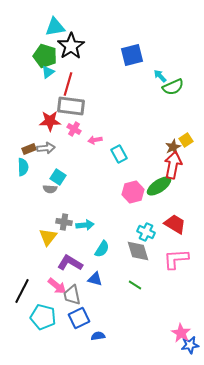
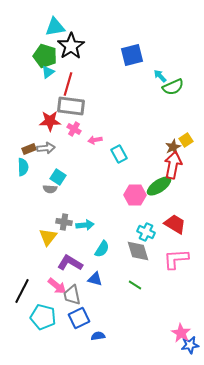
pink hexagon at (133, 192): moved 2 px right, 3 px down; rotated 15 degrees clockwise
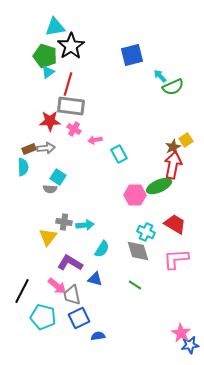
green ellipse at (159, 186): rotated 10 degrees clockwise
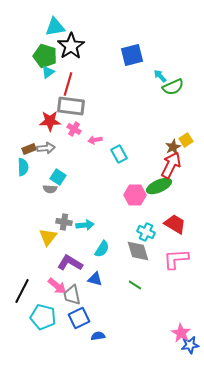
red arrow at (173, 165): moved 2 px left; rotated 16 degrees clockwise
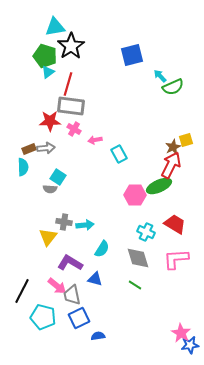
yellow square at (186, 140): rotated 16 degrees clockwise
gray diamond at (138, 251): moved 7 px down
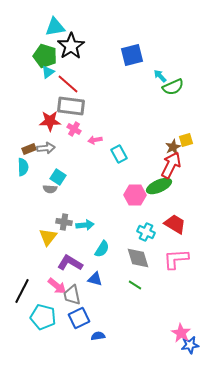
red line at (68, 84): rotated 65 degrees counterclockwise
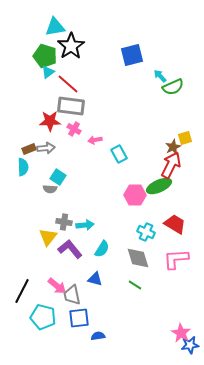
yellow square at (186, 140): moved 1 px left, 2 px up
purple L-shape at (70, 263): moved 14 px up; rotated 20 degrees clockwise
blue square at (79, 318): rotated 20 degrees clockwise
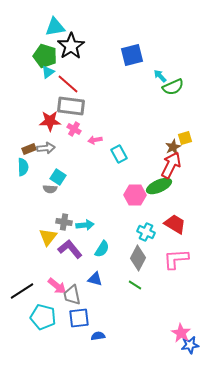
gray diamond at (138, 258): rotated 45 degrees clockwise
black line at (22, 291): rotated 30 degrees clockwise
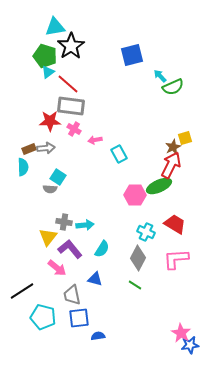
pink arrow at (57, 286): moved 18 px up
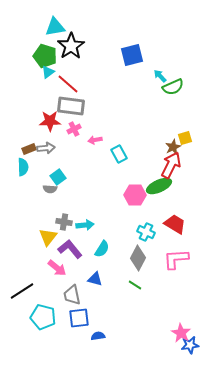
pink cross at (74, 129): rotated 32 degrees clockwise
cyan square at (58, 177): rotated 21 degrees clockwise
